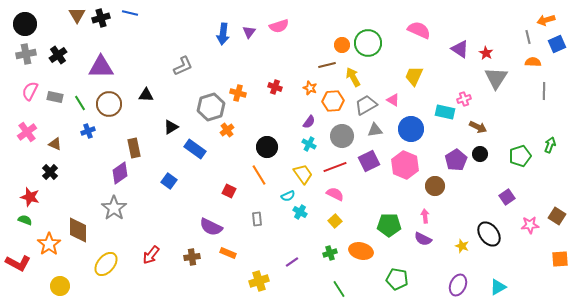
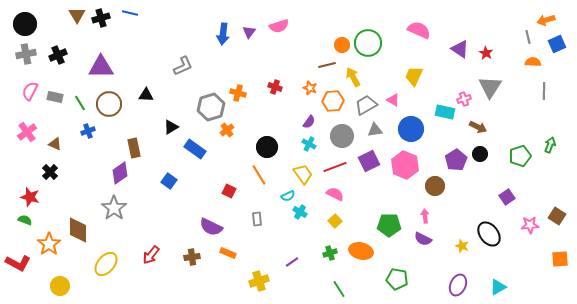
black cross at (58, 55): rotated 12 degrees clockwise
gray triangle at (496, 78): moved 6 px left, 9 px down
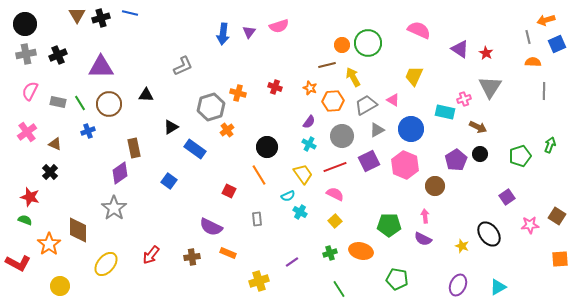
gray rectangle at (55, 97): moved 3 px right, 5 px down
gray triangle at (375, 130): moved 2 px right; rotated 21 degrees counterclockwise
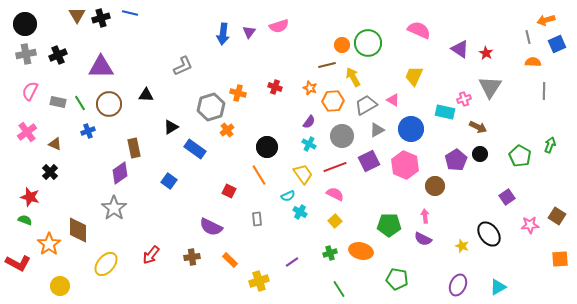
green pentagon at (520, 156): rotated 25 degrees counterclockwise
orange rectangle at (228, 253): moved 2 px right, 7 px down; rotated 21 degrees clockwise
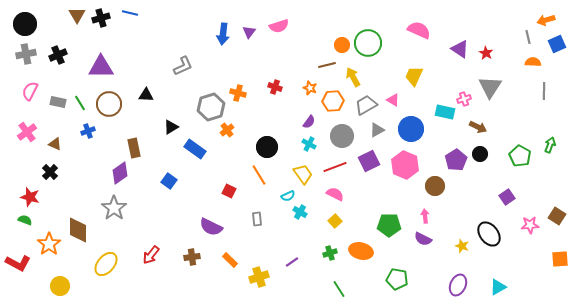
yellow cross at (259, 281): moved 4 px up
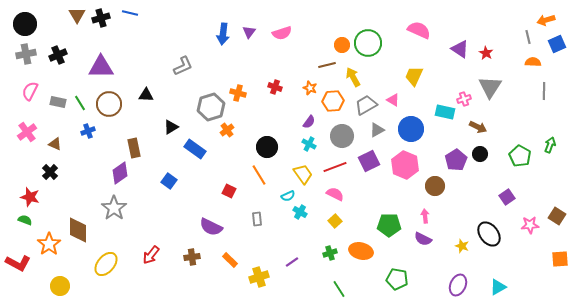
pink semicircle at (279, 26): moved 3 px right, 7 px down
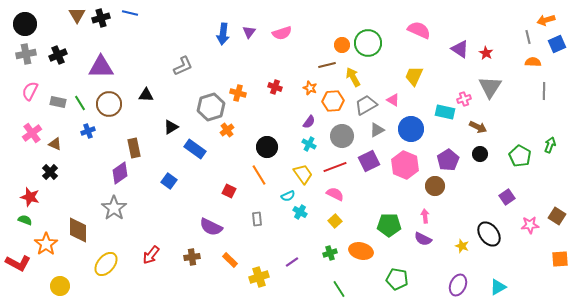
pink cross at (27, 132): moved 5 px right, 1 px down
purple pentagon at (456, 160): moved 8 px left
orange star at (49, 244): moved 3 px left
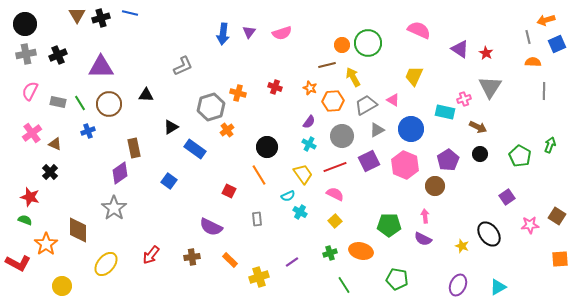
yellow circle at (60, 286): moved 2 px right
green line at (339, 289): moved 5 px right, 4 px up
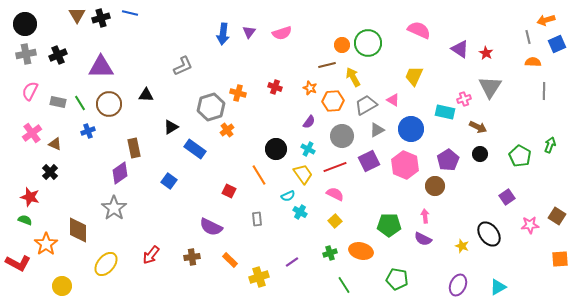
cyan cross at (309, 144): moved 1 px left, 5 px down
black circle at (267, 147): moved 9 px right, 2 px down
